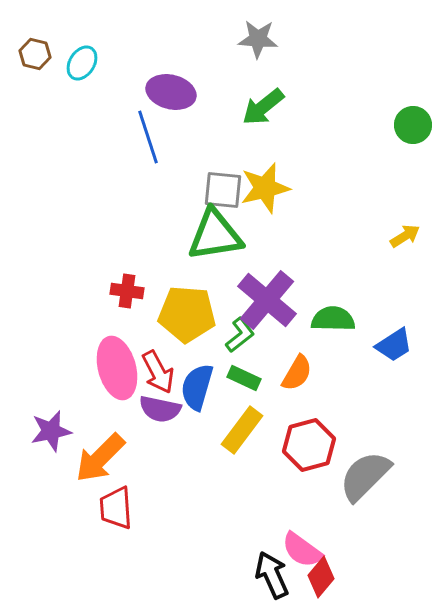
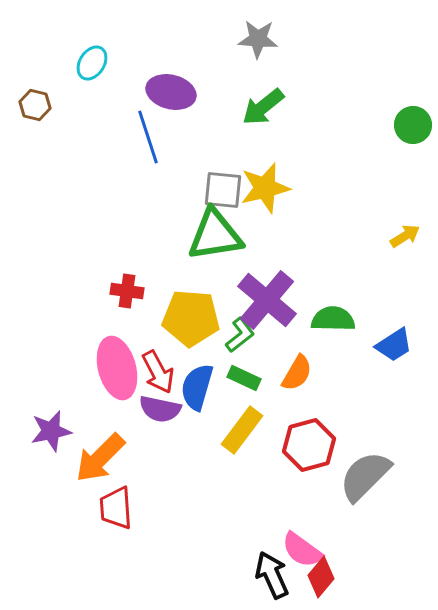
brown hexagon: moved 51 px down
cyan ellipse: moved 10 px right
yellow pentagon: moved 4 px right, 4 px down
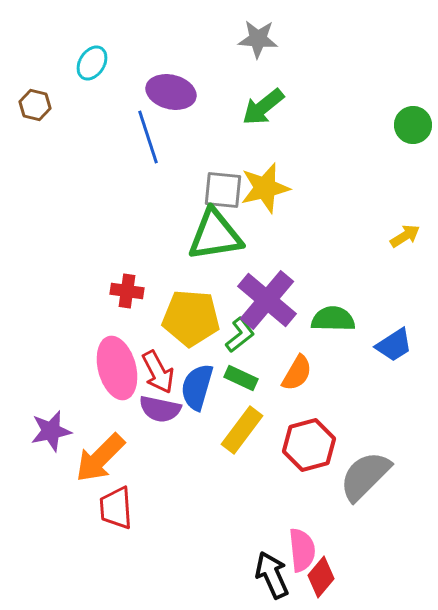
green rectangle: moved 3 px left
pink semicircle: rotated 132 degrees counterclockwise
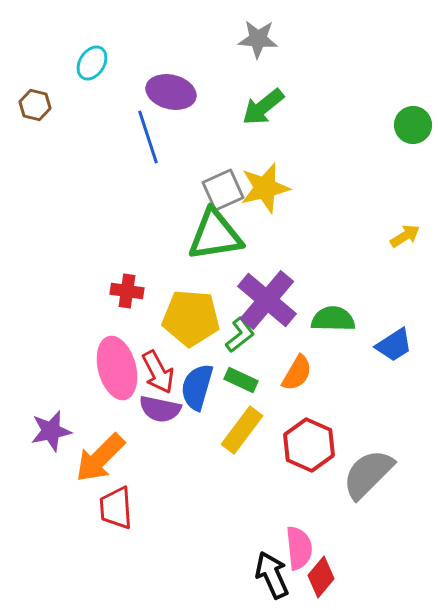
gray square: rotated 30 degrees counterclockwise
green rectangle: moved 2 px down
red hexagon: rotated 21 degrees counterclockwise
gray semicircle: moved 3 px right, 2 px up
pink semicircle: moved 3 px left, 2 px up
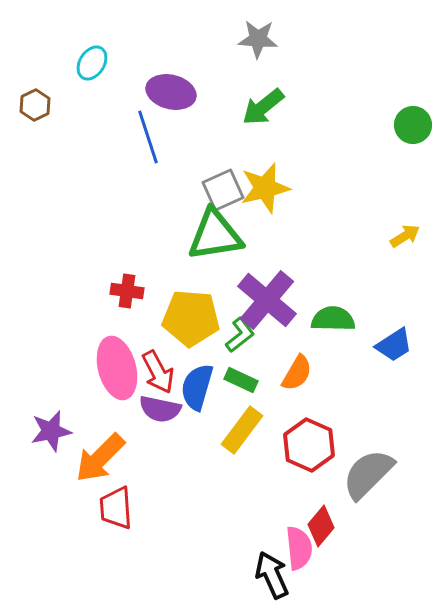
brown hexagon: rotated 20 degrees clockwise
red diamond: moved 51 px up
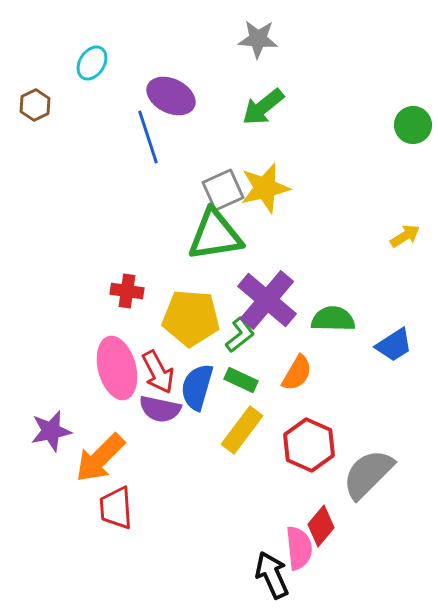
purple ellipse: moved 4 px down; rotated 12 degrees clockwise
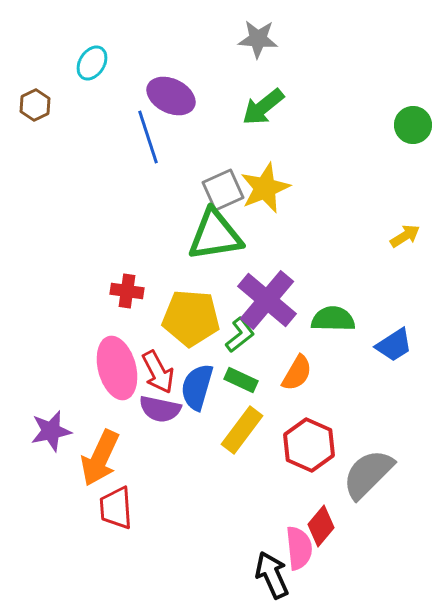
yellow star: rotated 9 degrees counterclockwise
orange arrow: rotated 20 degrees counterclockwise
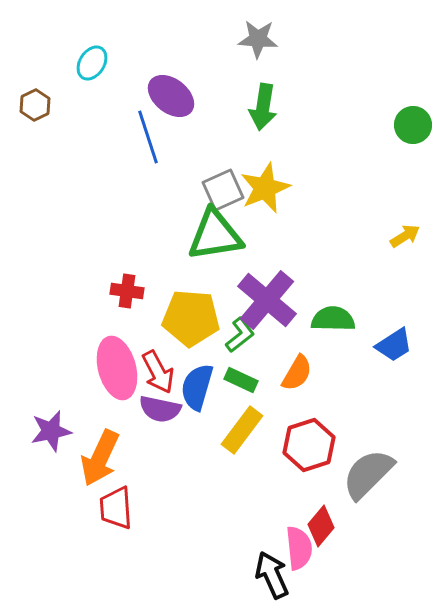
purple ellipse: rotated 12 degrees clockwise
green arrow: rotated 42 degrees counterclockwise
red hexagon: rotated 18 degrees clockwise
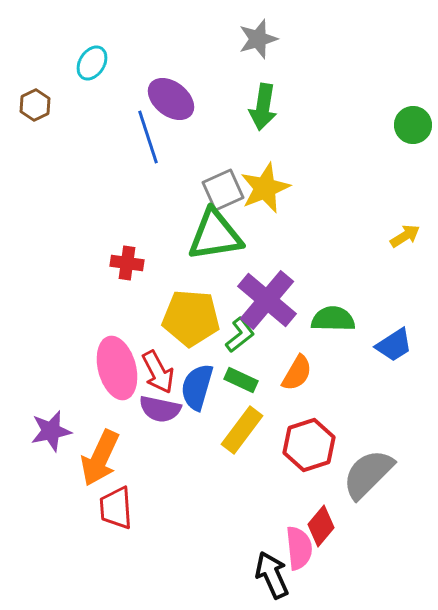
gray star: rotated 21 degrees counterclockwise
purple ellipse: moved 3 px down
red cross: moved 28 px up
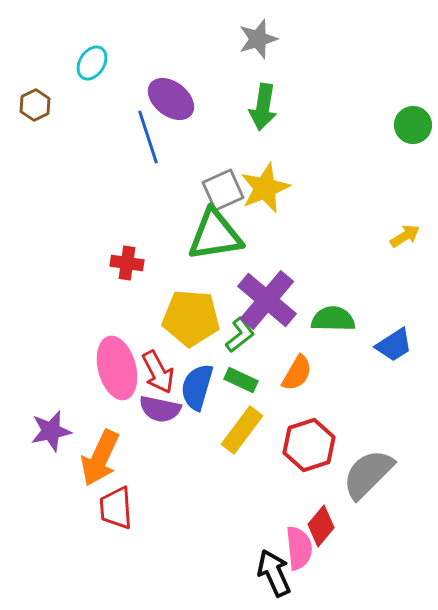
black arrow: moved 2 px right, 2 px up
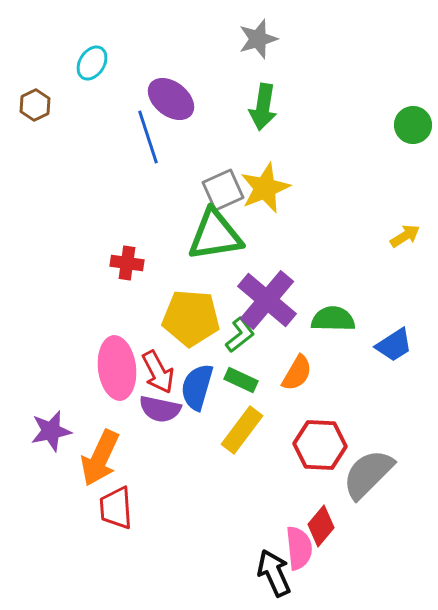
pink ellipse: rotated 8 degrees clockwise
red hexagon: moved 11 px right; rotated 21 degrees clockwise
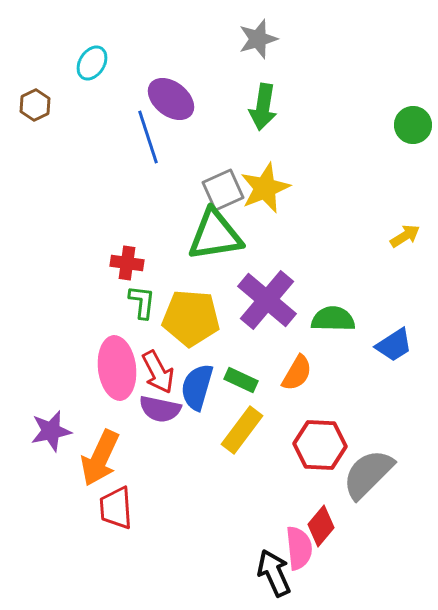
green L-shape: moved 98 px left, 33 px up; rotated 45 degrees counterclockwise
